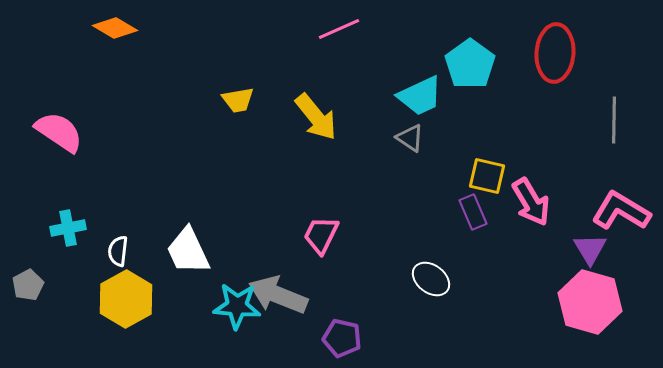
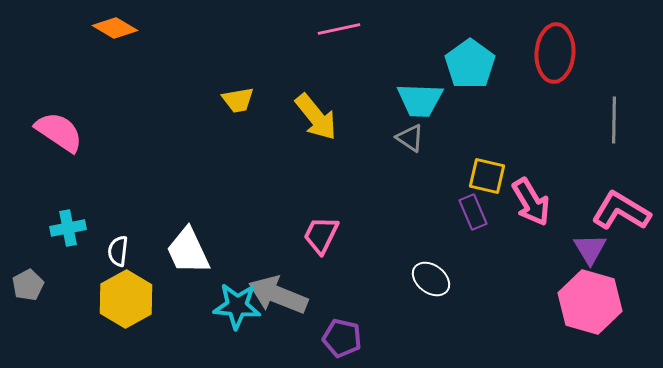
pink line: rotated 12 degrees clockwise
cyan trapezoid: moved 4 px down; rotated 27 degrees clockwise
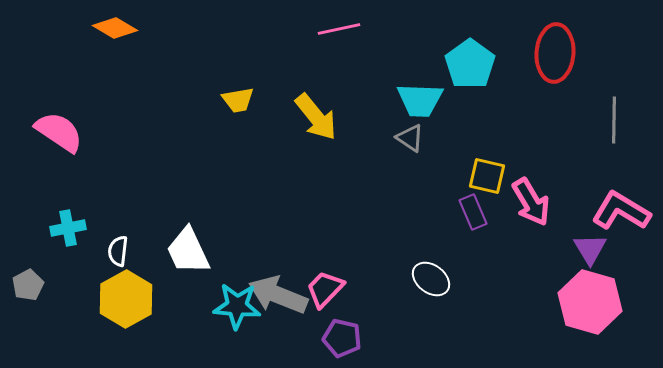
pink trapezoid: moved 4 px right, 54 px down; rotated 18 degrees clockwise
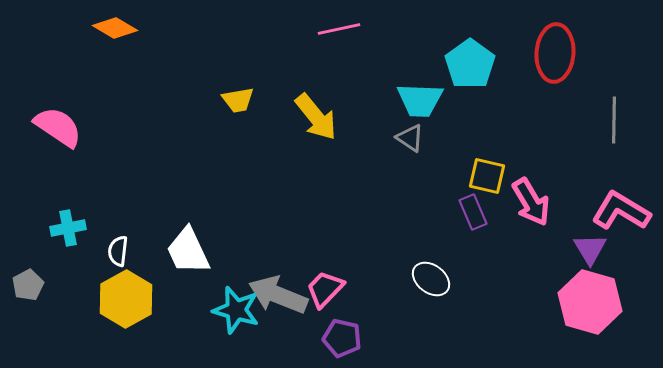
pink semicircle: moved 1 px left, 5 px up
cyan star: moved 1 px left, 4 px down; rotated 12 degrees clockwise
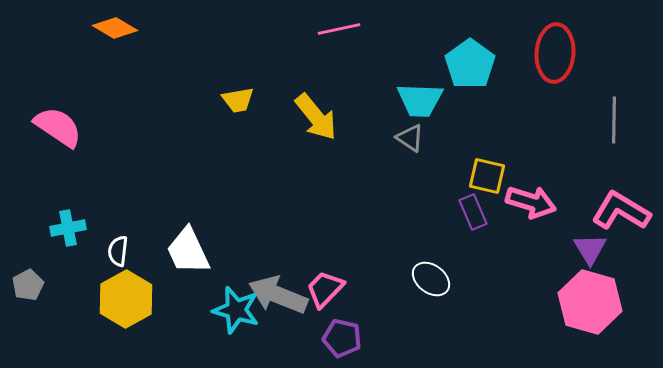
pink arrow: rotated 42 degrees counterclockwise
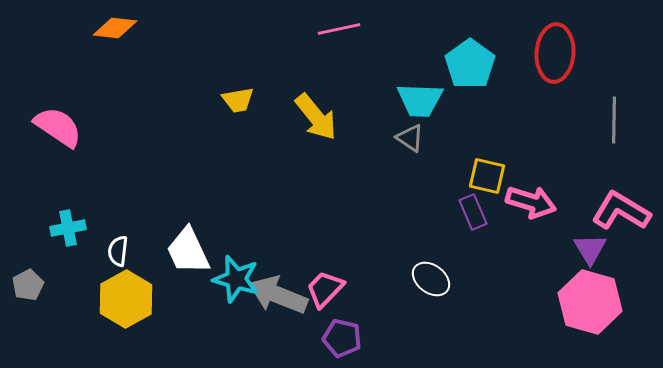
orange diamond: rotated 24 degrees counterclockwise
cyan star: moved 31 px up
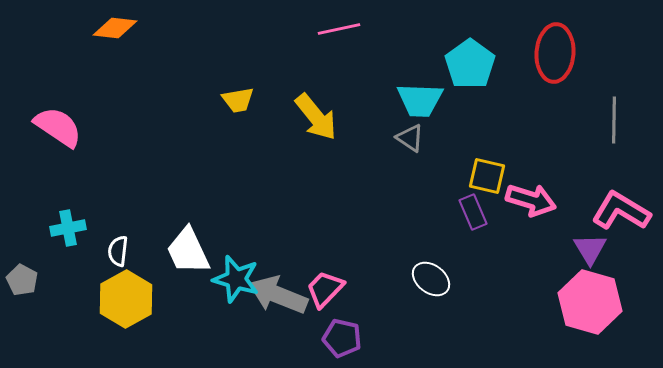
pink arrow: moved 2 px up
gray pentagon: moved 6 px left, 5 px up; rotated 16 degrees counterclockwise
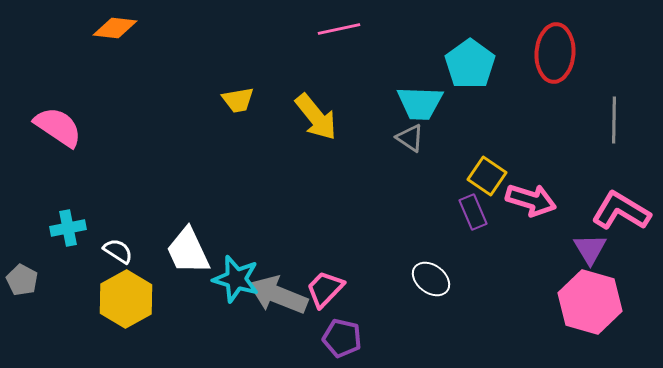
cyan trapezoid: moved 3 px down
yellow square: rotated 21 degrees clockwise
white semicircle: rotated 116 degrees clockwise
